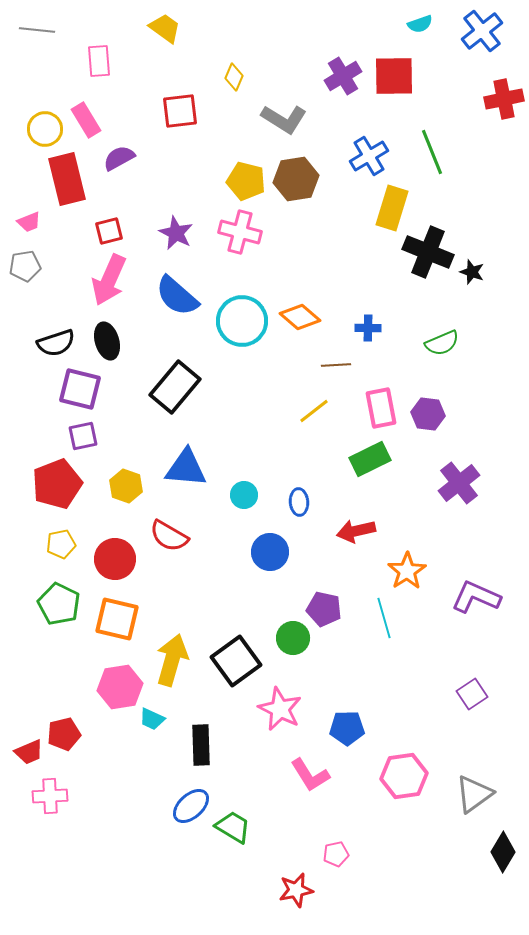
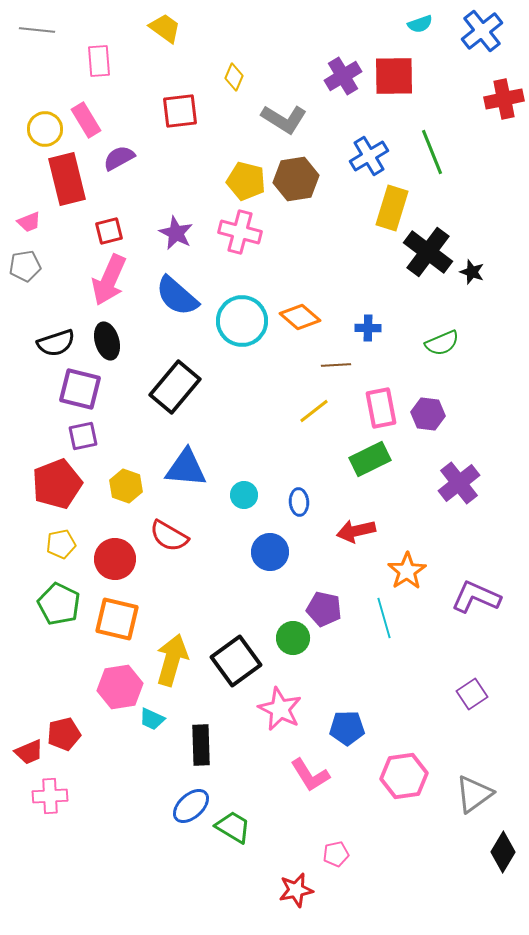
black cross at (428, 252): rotated 15 degrees clockwise
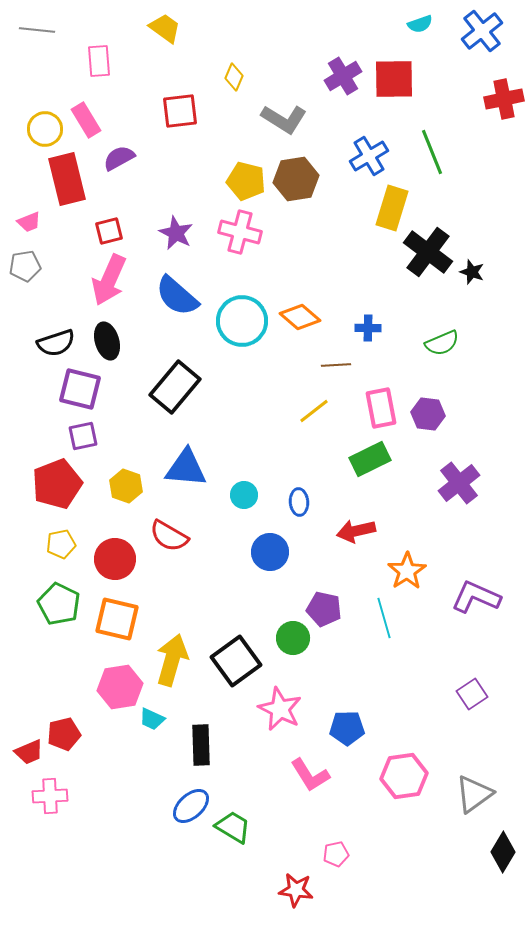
red square at (394, 76): moved 3 px down
red star at (296, 890): rotated 20 degrees clockwise
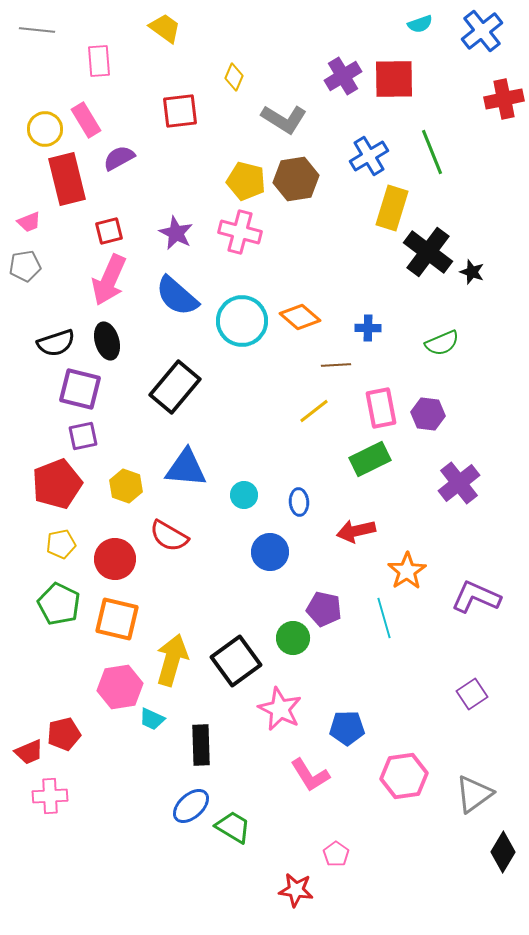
pink pentagon at (336, 854): rotated 25 degrees counterclockwise
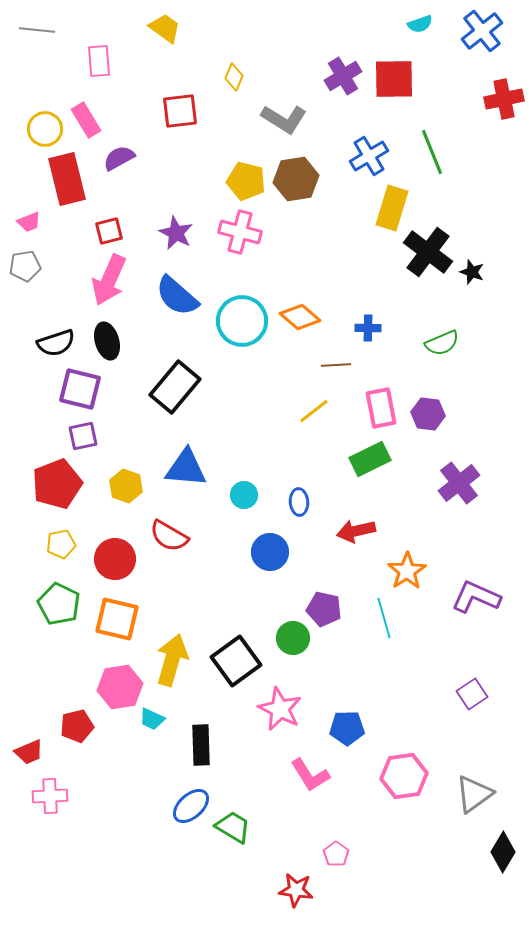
red pentagon at (64, 734): moved 13 px right, 8 px up
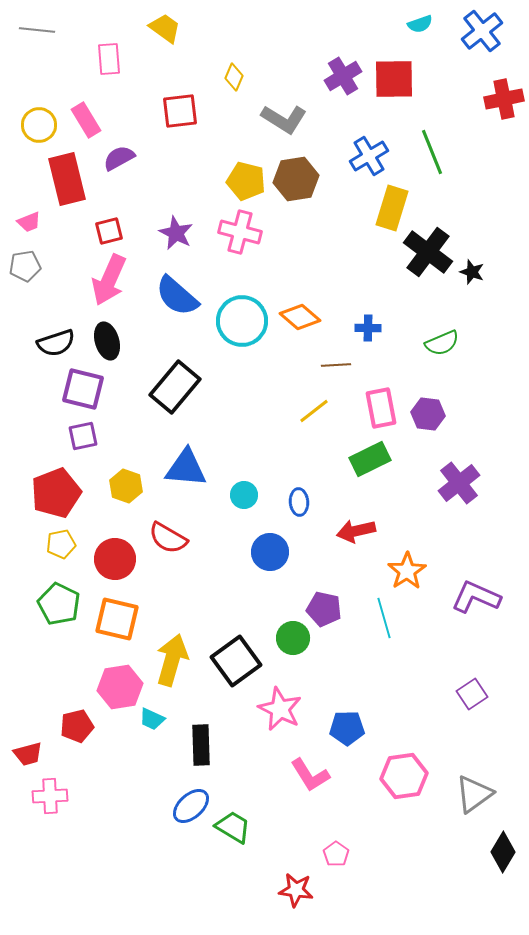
pink rectangle at (99, 61): moved 10 px right, 2 px up
yellow circle at (45, 129): moved 6 px left, 4 px up
purple square at (80, 389): moved 3 px right
red pentagon at (57, 484): moved 1 px left, 9 px down
red semicircle at (169, 536): moved 1 px left, 2 px down
red trapezoid at (29, 752): moved 1 px left, 2 px down; rotated 8 degrees clockwise
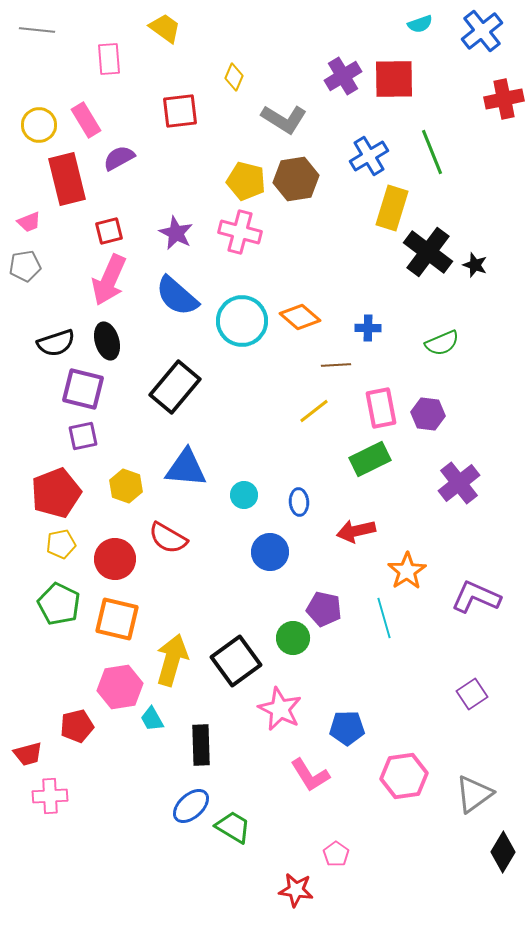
black star at (472, 272): moved 3 px right, 7 px up
cyan trapezoid at (152, 719): rotated 36 degrees clockwise
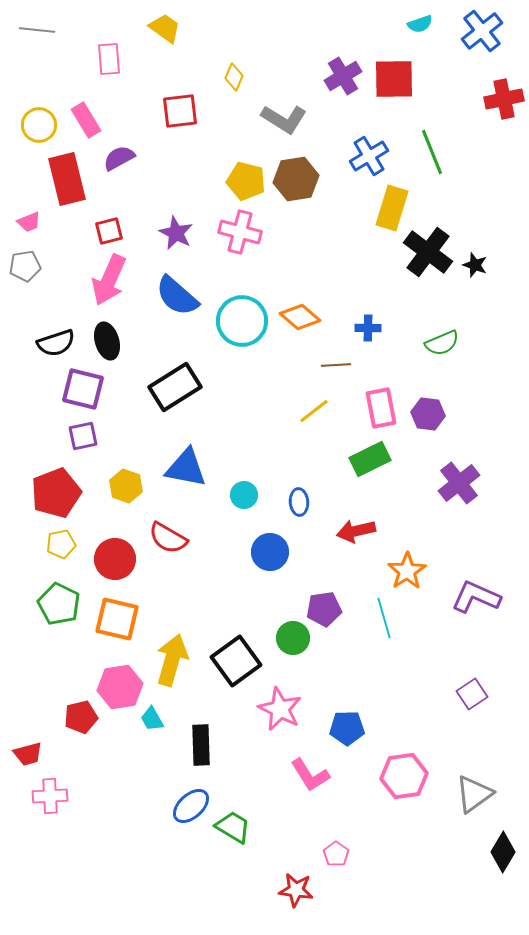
black rectangle at (175, 387): rotated 18 degrees clockwise
blue triangle at (186, 468): rotated 6 degrees clockwise
purple pentagon at (324, 609): rotated 20 degrees counterclockwise
red pentagon at (77, 726): moved 4 px right, 9 px up
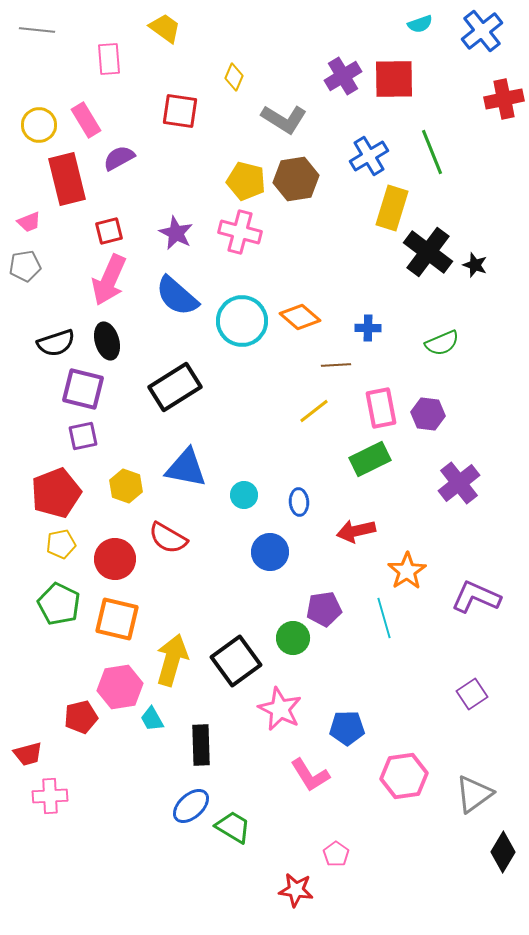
red square at (180, 111): rotated 15 degrees clockwise
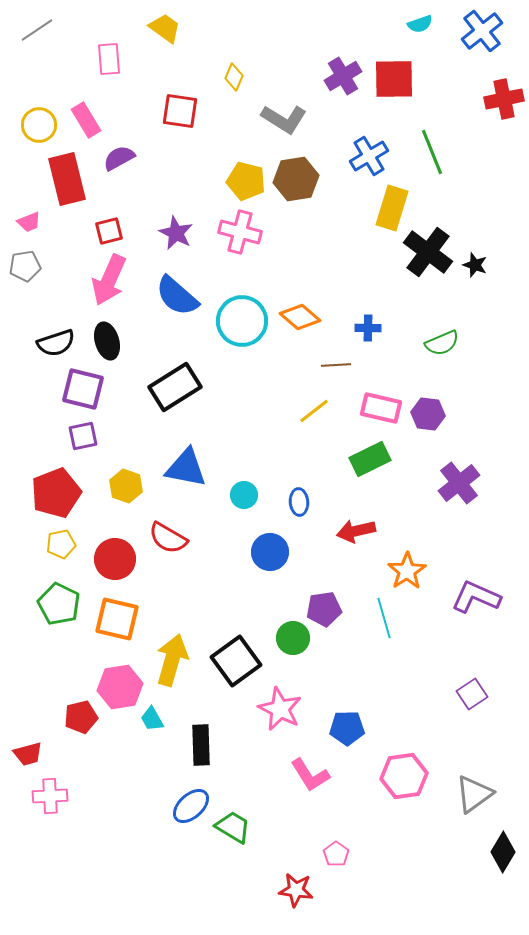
gray line at (37, 30): rotated 40 degrees counterclockwise
pink rectangle at (381, 408): rotated 66 degrees counterclockwise
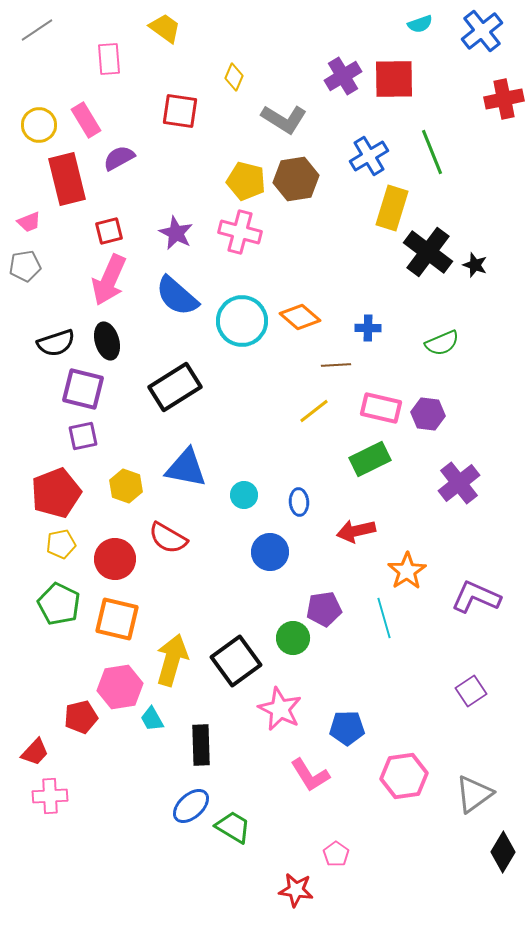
purple square at (472, 694): moved 1 px left, 3 px up
red trapezoid at (28, 754): moved 7 px right, 2 px up; rotated 32 degrees counterclockwise
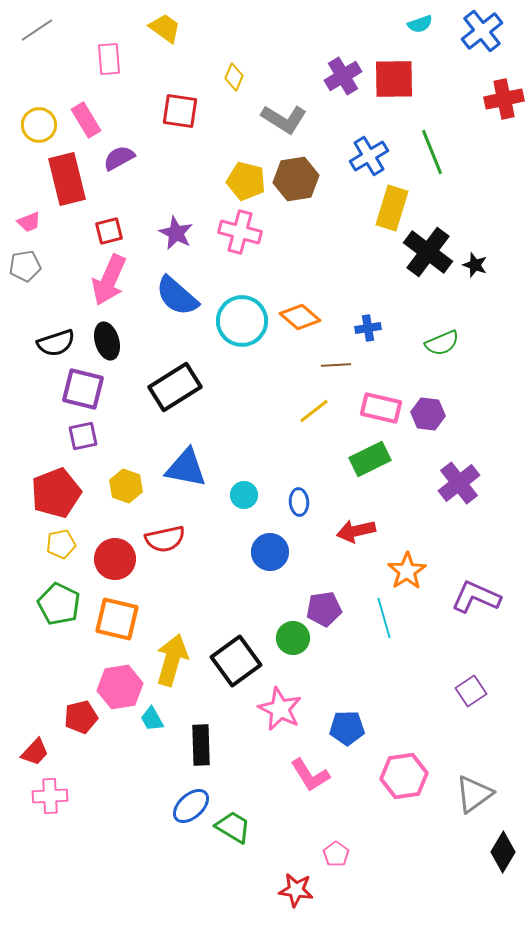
blue cross at (368, 328): rotated 10 degrees counterclockwise
red semicircle at (168, 538): moved 3 px left, 1 px down; rotated 42 degrees counterclockwise
